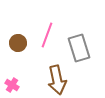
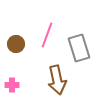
brown circle: moved 2 px left, 1 px down
pink cross: rotated 32 degrees counterclockwise
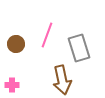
brown arrow: moved 5 px right
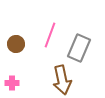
pink line: moved 3 px right
gray rectangle: rotated 40 degrees clockwise
pink cross: moved 2 px up
